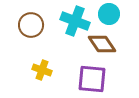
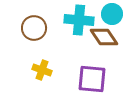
cyan circle: moved 3 px right
cyan cross: moved 4 px right, 1 px up; rotated 16 degrees counterclockwise
brown circle: moved 3 px right, 3 px down
brown diamond: moved 2 px right, 7 px up
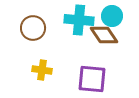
cyan circle: moved 2 px down
brown circle: moved 1 px left
brown diamond: moved 2 px up
yellow cross: rotated 12 degrees counterclockwise
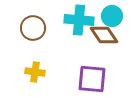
yellow cross: moved 7 px left, 2 px down
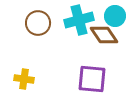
cyan circle: moved 3 px right
cyan cross: rotated 20 degrees counterclockwise
brown circle: moved 5 px right, 5 px up
yellow cross: moved 11 px left, 7 px down
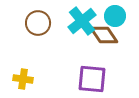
cyan cross: moved 3 px right, 1 px down; rotated 24 degrees counterclockwise
yellow cross: moved 1 px left
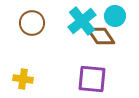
brown circle: moved 6 px left
brown diamond: moved 3 px left, 1 px down
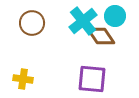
cyan cross: moved 1 px right
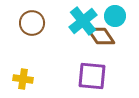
purple square: moved 3 px up
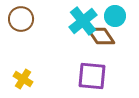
brown circle: moved 11 px left, 4 px up
yellow cross: rotated 24 degrees clockwise
